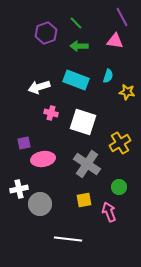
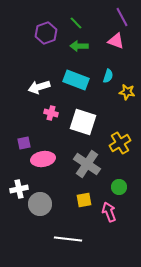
pink triangle: moved 1 px right; rotated 12 degrees clockwise
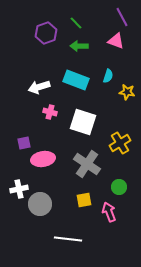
pink cross: moved 1 px left, 1 px up
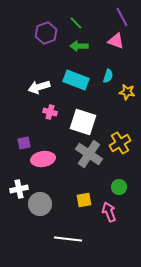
gray cross: moved 2 px right, 10 px up
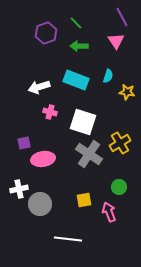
pink triangle: rotated 36 degrees clockwise
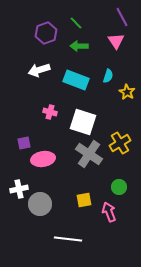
white arrow: moved 17 px up
yellow star: rotated 21 degrees clockwise
